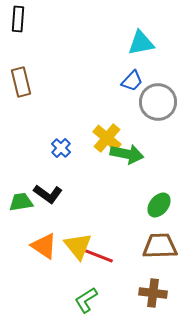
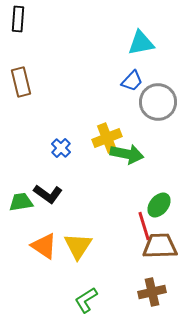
yellow cross: rotated 28 degrees clockwise
yellow triangle: rotated 12 degrees clockwise
red line: moved 45 px right, 30 px up; rotated 52 degrees clockwise
brown cross: moved 1 px left, 1 px up; rotated 20 degrees counterclockwise
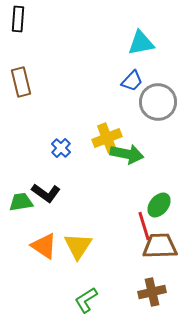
black L-shape: moved 2 px left, 1 px up
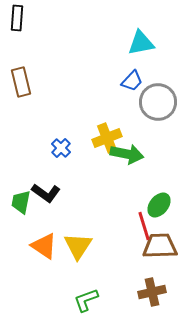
black rectangle: moved 1 px left, 1 px up
green trapezoid: rotated 70 degrees counterclockwise
green L-shape: rotated 12 degrees clockwise
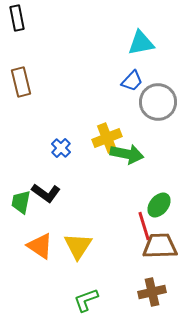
black rectangle: rotated 15 degrees counterclockwise
orange triangle: moved 4 px left
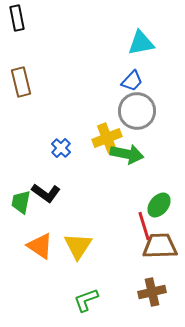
gray circle: moved 21 px left, 9 px down
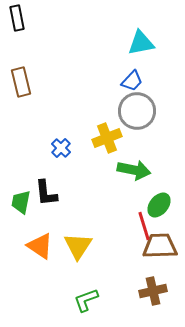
green arrow: moved 7 px right, 16 px down
black L-shape: rotated 48 degrees clockwise
brown cross: moved 1 px right, 1 px up
